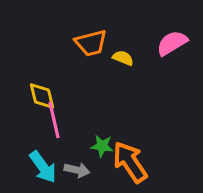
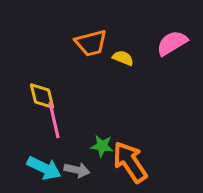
cyan arrow: moved 1 px right, 1 px down; rotated 28 degrees counterclockwise
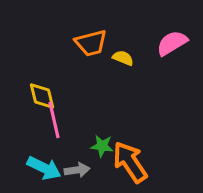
gray arrow: rotated 20 degrees counterclockwise
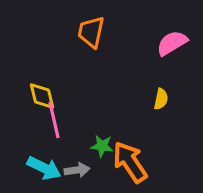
orange trapezoid: moved 11 px up; rotated 116 degrees clockwise
yellow semicircle: moved 38 px right, 41 px down; rotated 80 degrees clockwise
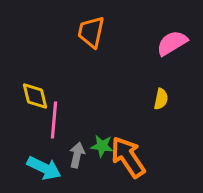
yellow diamond: moved 7 px left
pink line: rotated 18 degrees clockwise
orange arrow: moved 2 px left, 5 px up
gray arrow: moved 15 px up; rotated 70 degrees counterclockwise
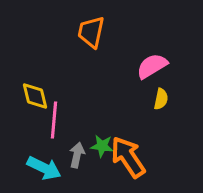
pink semicircle: moved 20 px left, 23 px down
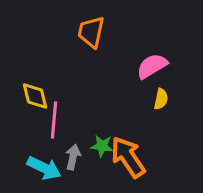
gray arrow: moved 4 px left, 2 px down
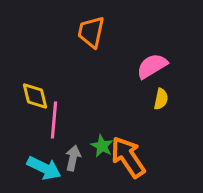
green star: rotated 20 degrees clockwise
gray arrow: moved 1 px down
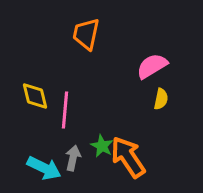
orange trapezoid: moved 5 px left, 2 px down
pink line: moved 11 px right, 10 px up
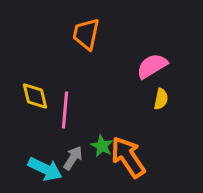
gray arrow: rotated 20 degrees clockwise
cyan arrow: moved 1 px right, 1 px down
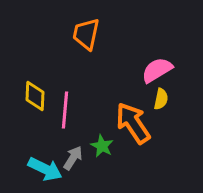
pink semicircle: moved 5 px right, 4 px down
yellow diamond: rotated 16 degrees clockwise
orange arrow: moved 5 px right, 34 px up
